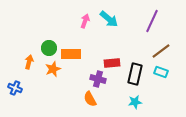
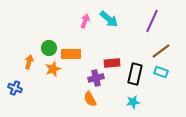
purple cross: moved 2 px left, 1 px up; rotated 28 degrees counterclockwise
cyan star: moved 2 px left
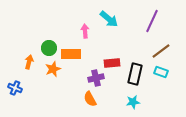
pink arrow: moved 10 px down; rotated 24 degrees counterclockwise
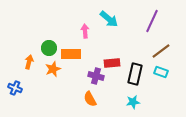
purple cross: moved 2 px up; rotated 28 degrees clockwise
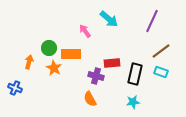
pink arrow: rotated 32 degrees counterclockwise
orange star: moved 1 px right, 1 px up; rotated 21 degrees counterclockwise
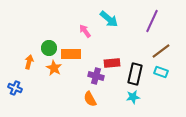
cyan star: moved 5 px up
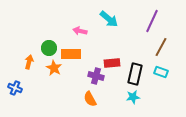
pink arrow: moved 5 px left; rotated 40 degrees counterclockwise
brown line: moved 4 px up; rotated 24 degrees counterclockwise
